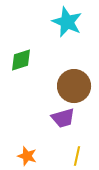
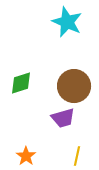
green diamond: moved 23 px down
orange star: moved 1 px left; rotated 18 degrees clockwise
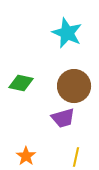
cyan star: moved 11 px down
green diamond: rotated 30 degrees clockwise
yellow line: moved 1 px left, 1 px down
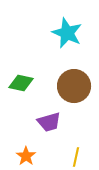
purple trapezoid: moved 14 px left, 4 px down
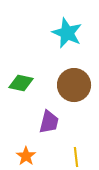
brown circle: moved 1 px up
purple trapezoid: rotated 60 degrees counterclockwise
yellow line: rotated 18 degrees counterclockwise
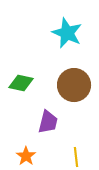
purple trapezoid: moved 1 px left
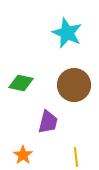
orange star: moved 3 px left, 1 px up
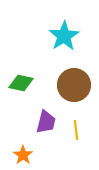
cyan star: moved 3 px left, 3 px down; rotated 16 degrees clockwise
purple trapezoid: moved 2 px left
yellow line: moved 27 px up
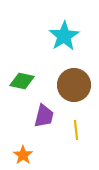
green diamond: moved 1 px right, 2 px up
purple trapezoid: moved 2 px left, 6 px up
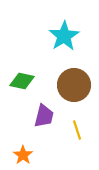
yellow line: moved 1 px right; rotated 12 degrees counterclockwise
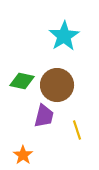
brown circle: moved 17 px left
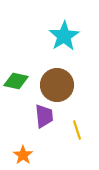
green diamond: moved 6 px left
purple trapezoid: rotated 20 degrees counterclockwise
